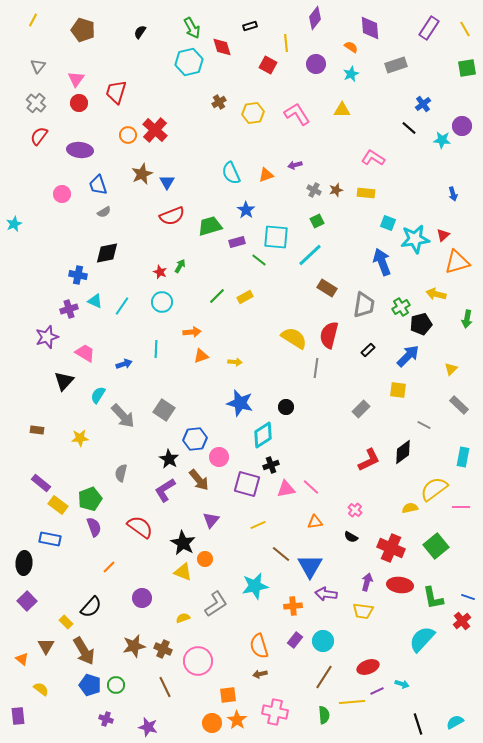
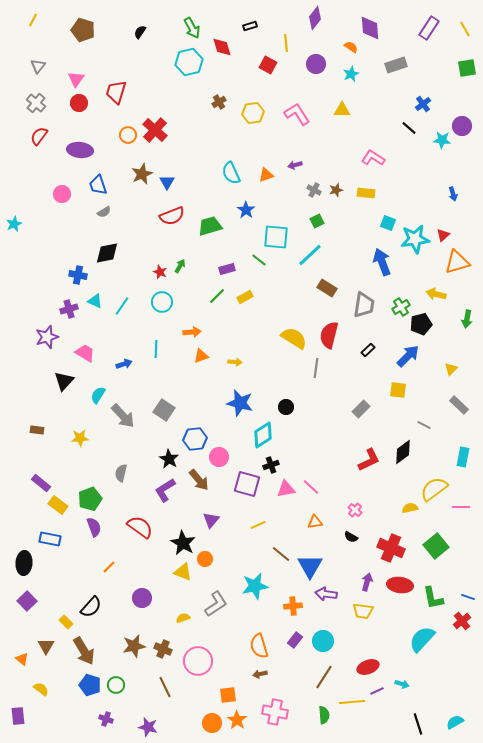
purple rectangle at (237, 242): moved 10 px left, 27 px down
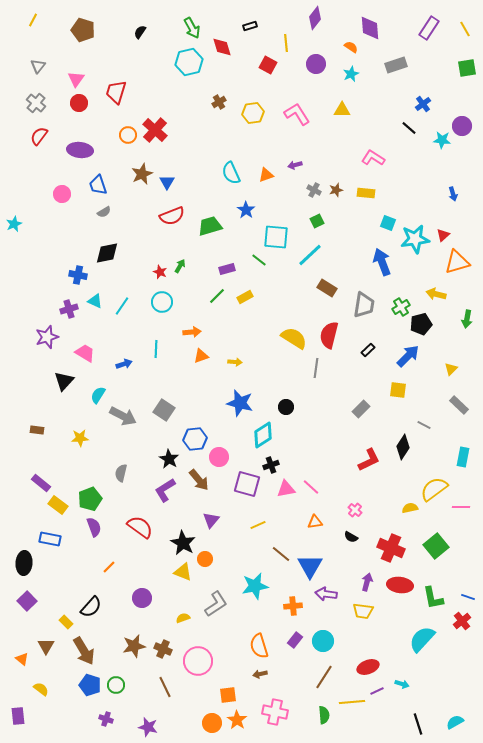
gray arrow at (123, 416): rotated 20 degrees counterclockwise
black diamond at (403, 452): moved 5 px up; rotated 20 degrees counterclockwise
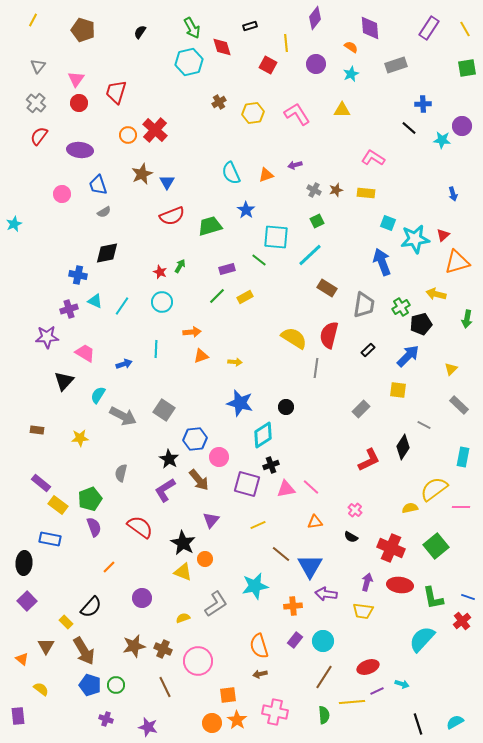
blue cross at (423, 104): rotated 35 degrees clockwise
purple star at (47, 337): rotated 15 degrees clockwise
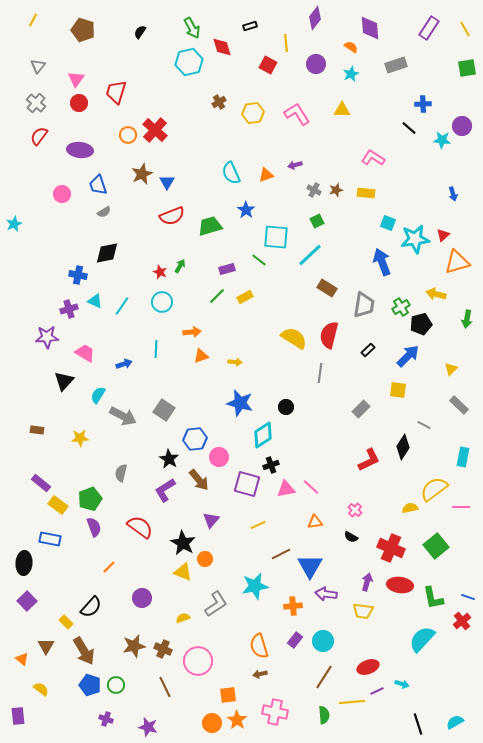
gray line at (316, 368): moved 4 px right, 5 px down
brown line at (281, 554): rotated 66 degrees counterclockwise
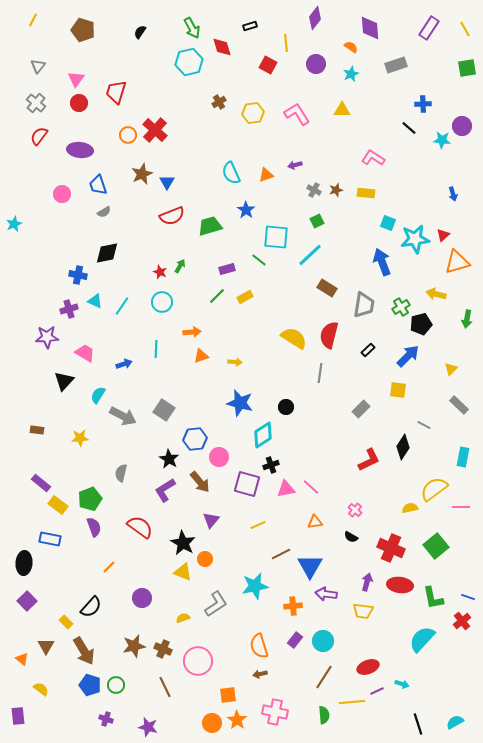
brown arrow at (199, 480): moved 1 px right, 2 px down
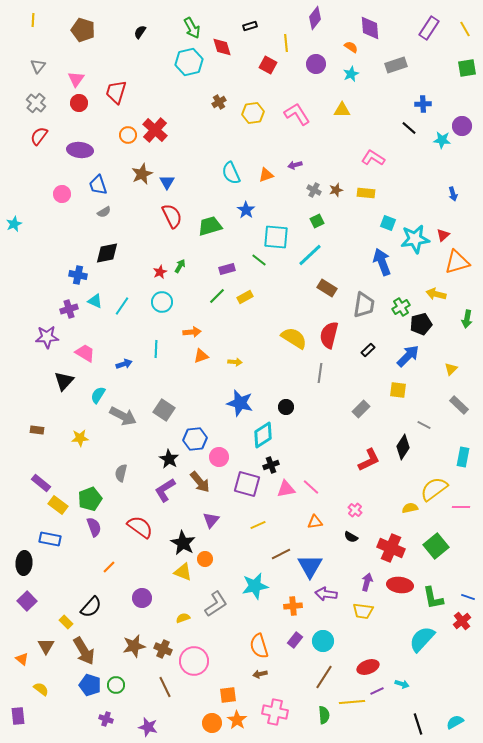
yellow line at (33, 20): rotated 24 degrees counterclockwise
red semicircle at (172, 216): rotated 95 degrees counterclockwise
red star at (160, 272): rotated 24 degrees clockwise
pink circle at (198, 661): moved 4 px left
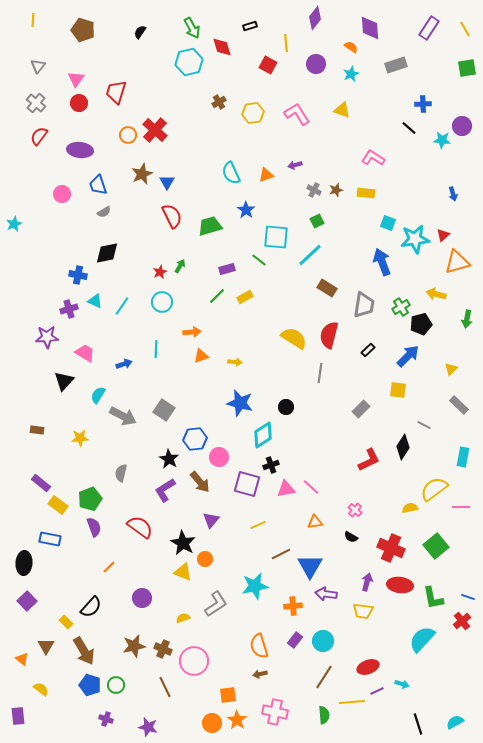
yellow triangle at (342, 110): rotated 18 degrees clockwise
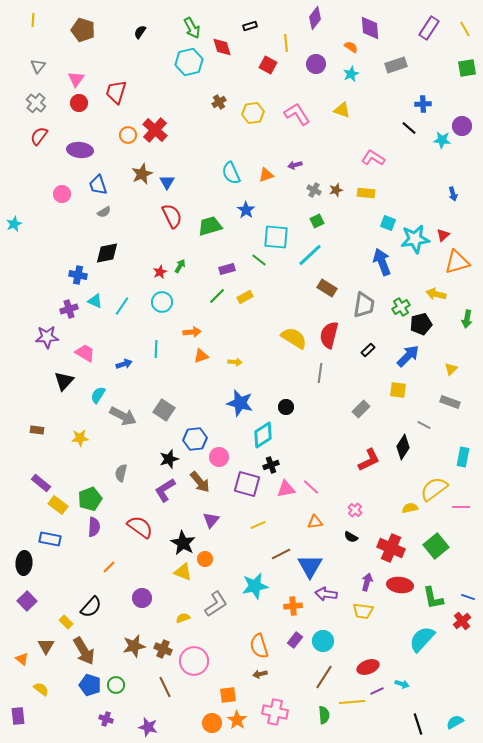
gray rectangle at (459, 405): moved 9 px left, 3 px up; rotated 24 degrees counterclockwise
black star at (169, 459): rotated 24 degrees clockwise
purple semicircle at (94, 527): rotated 24 degrees clockwise
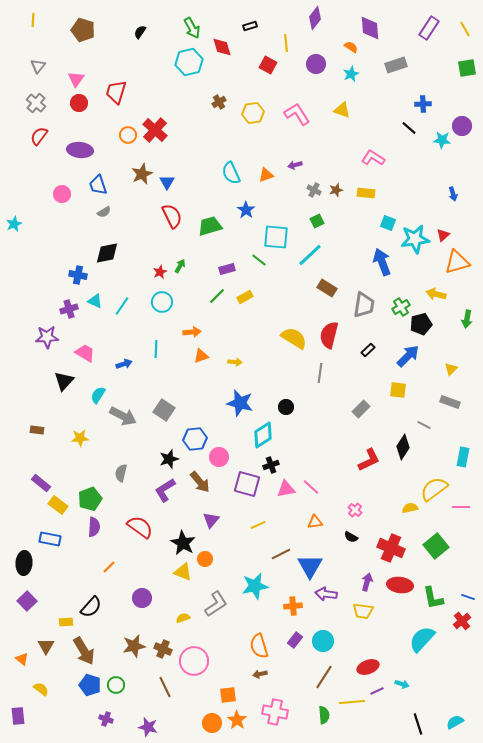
yellow rectangle at (66, 622): rotated 48 degrees counterclockwise
